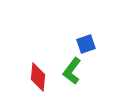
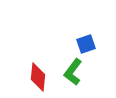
green L-shape: moved 1 px right, 1 px down
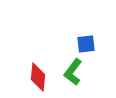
blue square: rotated 12 degrees clockwise
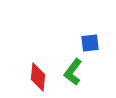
blue square: moved 4 px right, 1 px up
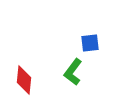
red diamond: moved 14 px left, 3 px down
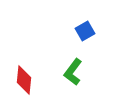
blue square: moved 5 px left, 12 px up; rotated 24 degrees counterclockwise
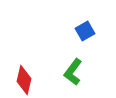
red diamond: rotated 8 degrees clockwise
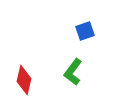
blue square: rotated 12 degrees clockwise
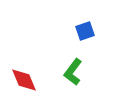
red diamond: rotated 36 degrees counterclockwise
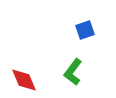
blue square: moved 1 px up
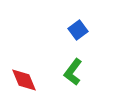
blue square: moved 7 px left; rotated 18 degrees counterclockwise
